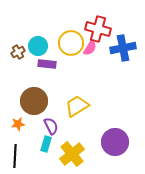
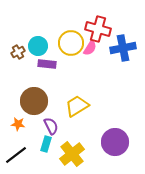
orange star: rotated 16 degrees clockwise
black line: moved 1 px right, 1 px up; rotated 50 degrees clockwise
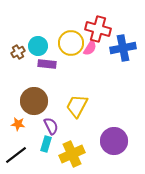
yellow trapezoid: rotated 30 degrees counterclockwise
purple circle: moved 1 px left, 1 px up
yellow cross: rotated 15 degrees clockwise
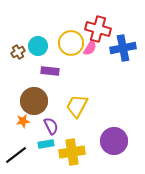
purple rectangle: moved 3 px right, 7 px down
orange star: moved 5 px right, 3 px up; rotated 16 degrees counterclockwise
cyan rectangle: rotated 63 degrees clockwise
yellow cross: moved 2 px up; rotated 15 degrees clockwise
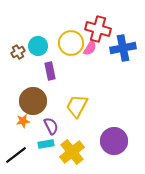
purple rectangle: rotated 72 degrees clockwise
brown circle: moved 1 px left
yellow cross: rotated 30 degrees counterclockwise
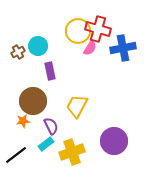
yellow circle: moved 7 px right, 12 px up
cyan rectangle: rotated 28 degrees counterclockwise
yellow cross: rotated 20 degrees clockwise
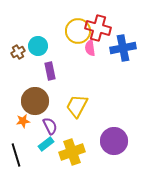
red cross: moved 1 px up
pink semicircle: rotated 140 degrees clockwise
brown circle: moved 2 px right
purple semicircle: moved 1 px left
black line: rotated 70 degrees counterclockwise
